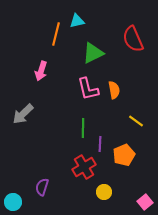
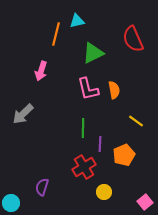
cyan circle: moved 2 px left, 1 px down
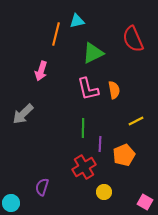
yellow line: rotated 63 degrees counterclockwise
pink square: rotated 21 degrees counterclockwise
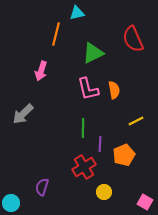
cyan triangle: moved 8 px up
